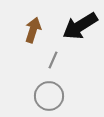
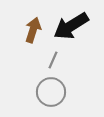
black arrow: moved 9 px left
gray circle: moved 2 px right, 4 px up
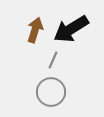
black arrow: moved 3 px down
brown arrow: moved 2 px right
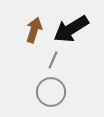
brown arrow: moved 1 px left
